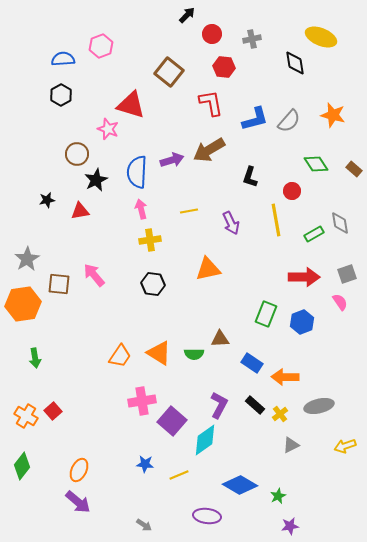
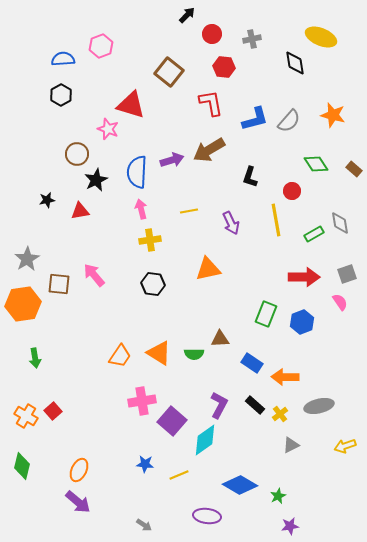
green diamond at (22, 466): rotated 24 degrees counterclockwise
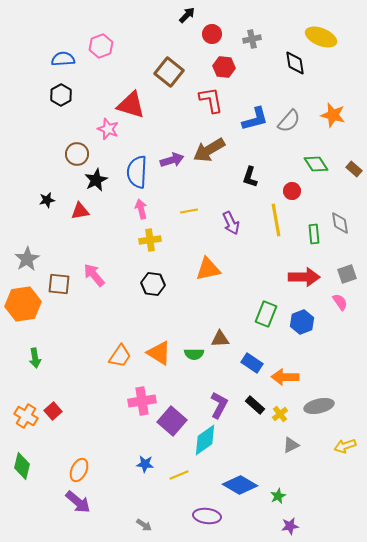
red L-shape at (211, 103): moved 3 px up
green rectangle at (314, 234): rotated 66 degrees counterclockwise
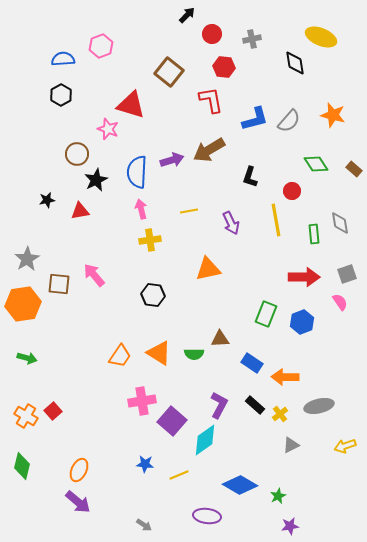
black hexagon at (153, 284): moved 11 px down
green arrow at (35, 358): moved 8 px left; rotated 66 degrees counterclockwise
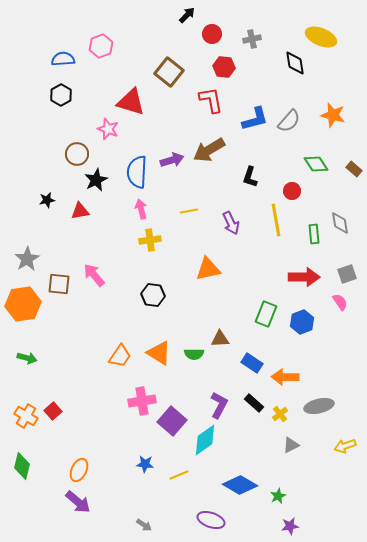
red triangle at (131, 105): moved 3 px up
black rectangle at (255, 405): moved 1 px left, 2 px up
purple ellipse at (207, 516): moved 4 px right, 4 px down; rotated 12 degrees clockwise
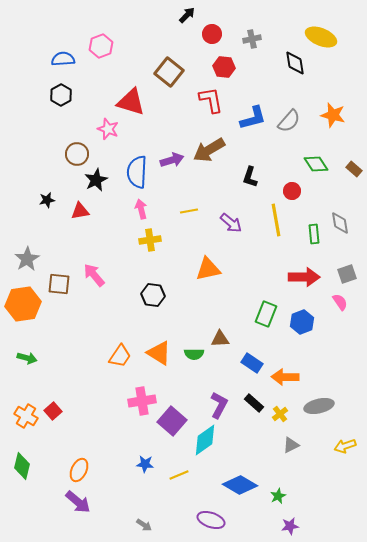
blue L-shape at (255, 119): moved 2 px left, 1 px up
purple arrow at (231, 223): rotated 25 degrees counterclockwise
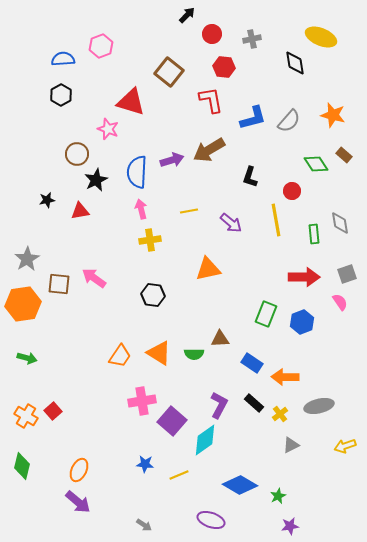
brown rectangle at (354, 169): moved 10 px left, 14 px up
pink arrow at (94, 275): moved 3 px down; rotated 15 degrees counterclockwise
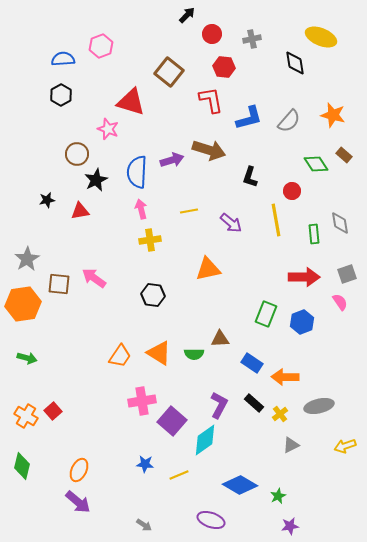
blue L-shape at (253, 118): moved 4 px left
brown arrow at (209, 150): rotated 132 degrees counterclockwise
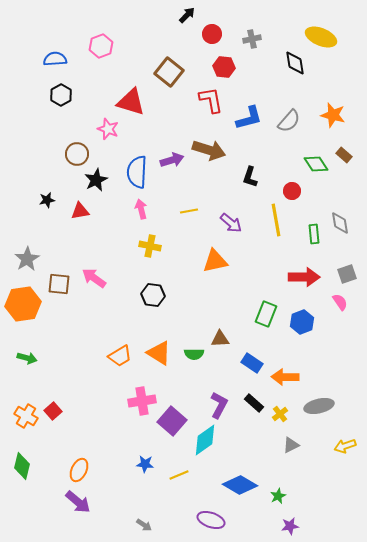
blue semicircle at (63, 59): moved 8 px left
yellow cross at (150, 240): moved 6 px down; rotated 20 degrees clockwise
orange triangle at (208, 269): moved 7 px right, 8 px up
orange trapezoid at (120, 356): rotated 25 degrees clockwise
